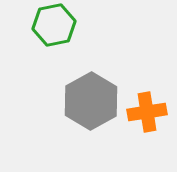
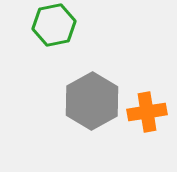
gray hexagon: moved 1 px right
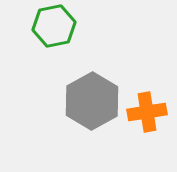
green hexagon: moved 1 px down
